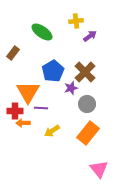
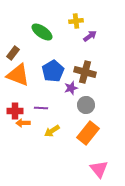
brown cross: rotated 30 degrees counterclockwise
orange triangle: moved 10 px left, 17 px up; rotated 40 degrees counterclockwise
gray circle: moved 1 px left, 1 px down
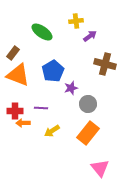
brown cross: moved 20 px right, 8 px up
gray circle: moved 2 px right, 1 px up
pink triangle: moved 1 px right, 1 px up
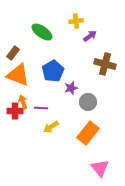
gray circle: moved 2 px up
orange arrow: moved 21 px up; rotated 72 degrees clockwise
yellow arrow: moved 1 px left, 4 px up
